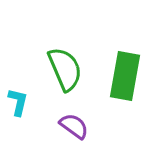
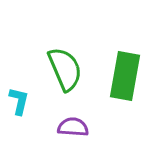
cyan L-shape: moved 1 px right, 1 px up
purple semicircle: moved 1 px left, 1 px down; rotated 32 degrees counterclockwise
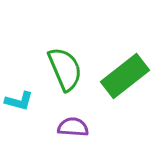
green rectangle: rotated 42 degrees clockwise
cyan L-shape: rotated 92 degrees clockwise
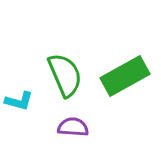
green semicircle: moved 6 px down
green rectangle: rotated 9 degrees clockwise
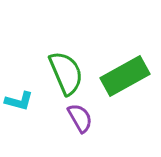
green semicircle: moved 1 px right, 2 px up
purple semicircle: moved 7 px right, 9 px up; rotated 56 degrees clockwise
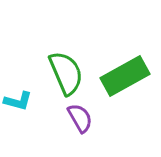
cyan L-shape: moved 1 px left
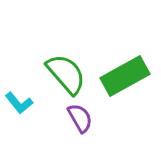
green semicircle: moved 1 px down; rotated 18 degrees counterclockwise
cyan L-shape: moved 1 px right, 2 px down; rotated 36 degrees clockwise
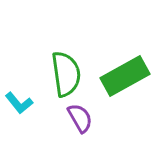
green semicircle: rotated 33 degrees clockwise
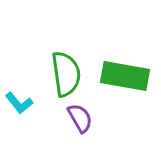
green rectangle: rotated 39 degrees clockwise
